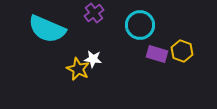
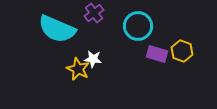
cyan circle: moved 2 px left, 1 px down
cyan semicircle: moved 10 px right
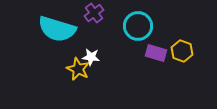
cyan semicircle: rotated 6 degrees counterclockwise
purple rectangle: moved 1 px left, 1 px up
white star: moved 2 px left, 2 px up
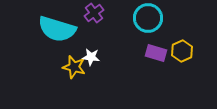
cyan circle: moved 10 px right, 8 px up
yellow hexagon: rotated 15 degrees clockwise
yellow star: moved 4 px left, 2 px up; rotated 10 degrees counterclockwise
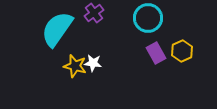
cyan semicircle: rotated 108 degrees clockwise
purple rectangle: rotated 45 degrees clockwise
white star: moved 2 px right, 6 px down
yellow star: moved 1 px right, 1 px up
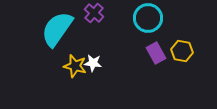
purple cross: rotated 12 degrees counterclockwise
yellow hexagon: rotated 25 degrees counterclockwise
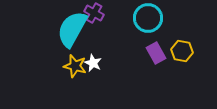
purple cross: rotated 12 degrees counterclockwise
cyan semicircle: moved 15 px right; rotated 6 degrees counterclockwise
white star: rotated 18 degrees clockwise
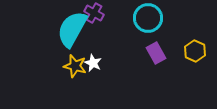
yellow hexagon: moved 13 px right; rotated 15 degrees clockwise
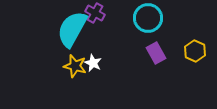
purple cross: moved 1 px right
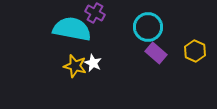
cyan circle: moved 9 px down
cyan semicircle: rotated 72 degrees clockwise
purple rectangle: rotated 20 degrees counterclockwise
